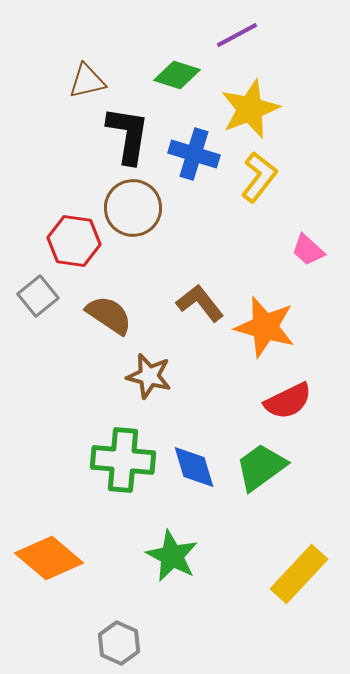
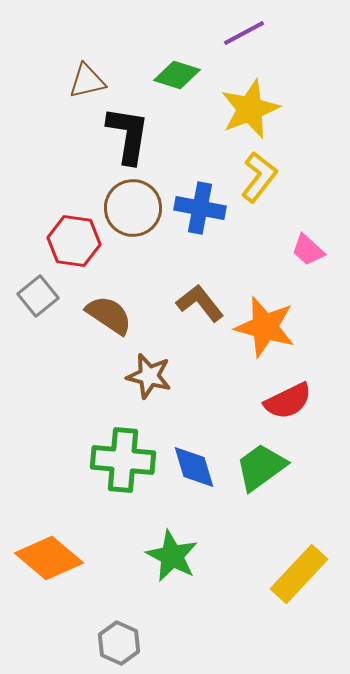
purple line: moved 7 px right, 2 px up
blue cross: moved 6 px right, 54 px down; rotated 6 degrees counterclockwise
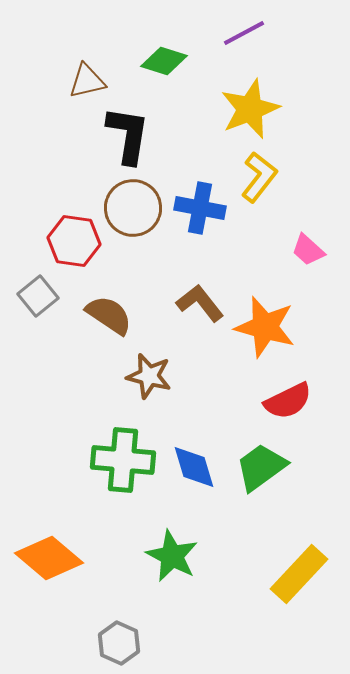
green diamond: moved 13 px left, 14 px up
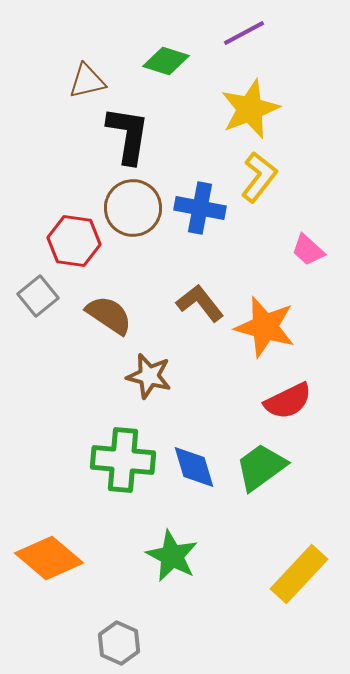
green diamond: moved 2 px right
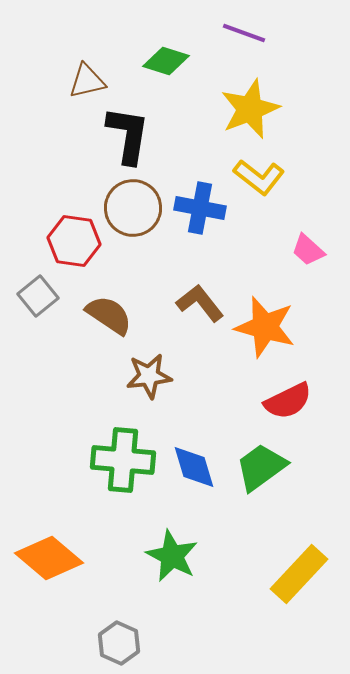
purple line: rotated 48 degrees clockwise
yellow L-shape: rotated 90 degrees clockwise
brown star: rotated 21 degrees counterclockwise
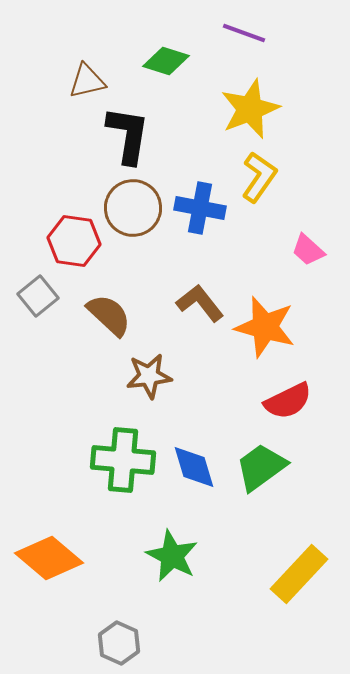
yellow L-shape: rotated 93 degrees counterclockwise
brown semicircle: rotated 9 degrees clockwise
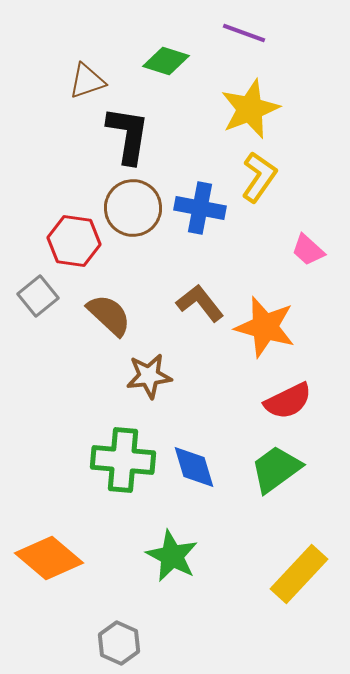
brown triangle: rotated 6 degrees counterclockwise
green trapezoid: moved 15 px right, 2 px down
